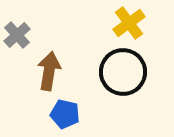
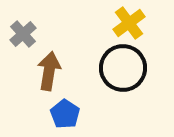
gray cross: moved 6 px right, 1 px up
black circle: moved 4 px up
blue pentagon: rotated 20 degrees clockwise
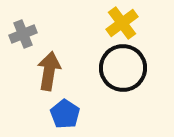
yellow cross: moved 7 px left
gray cross: rotated 20 degrees clockwise
